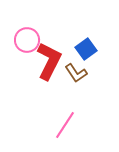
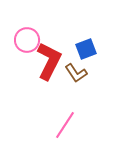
blue square: rotated 15 degrees clockwise
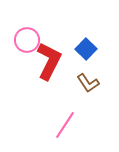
blue square: rotated 25 degrees counterclockwise
brown L-shape: moved 12 px right, 10 px down
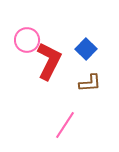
brown L-shape: moved 2 px right; rotated 60 degrees counterclockwise
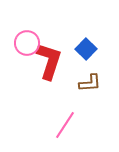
pink circle: moved 3 px down
red L-shape: rotated 9 degrees counterclockwise
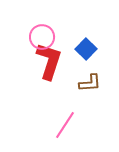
pink circle: moved 15 px right, 6 px up
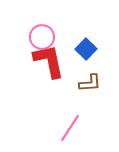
red L-shape: rotated 30 degrees counterclockwise
pink line: moved 5 px right, 3 px down
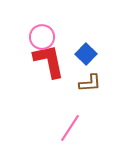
blue square: moved 5 px down
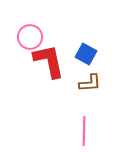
pink circle: moved 12 px left
blue square: rotated 15 degrees counterclockwise
pink line: moved 14 px right, 3 px down; rotated 32 degrees counterclockwise
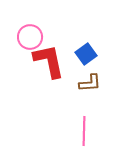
blue square: rotated 25 degrees clockwise
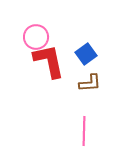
pink circle: moved 6 px right
